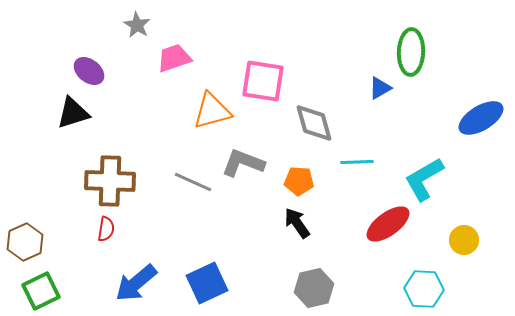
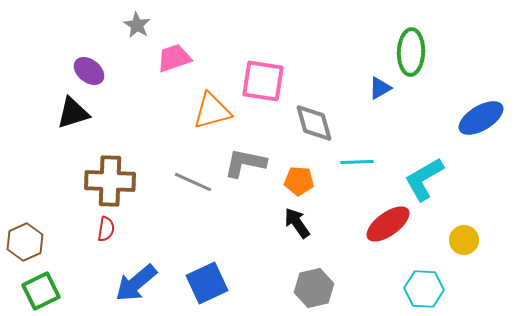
gray L-shape: moved 2 px right; rotated 9 degrees counterclockwise
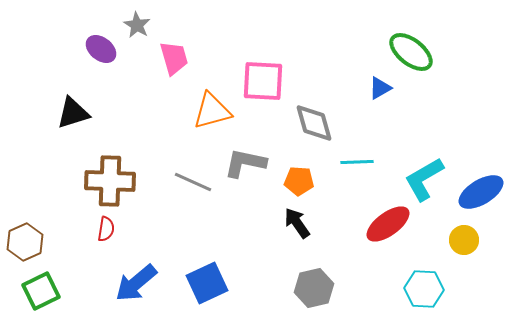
green ellipse: rotated 54 degrees counterclockwise
pink trapezoid: rotated 93 degrees clockwise
purple ellipse: moved 12 px right, 22 px up
pink square: rotated 6 degrees counterclockwise
blue ellipse: moved 74 px down
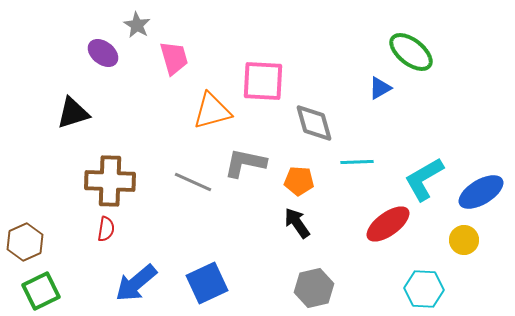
purple ellipse: moved 2 px right, 4 px down
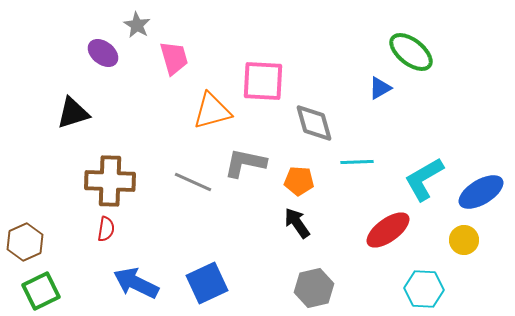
red ellipse: moved 6 px down
blue arrow: rotated 66 degrees clockwise
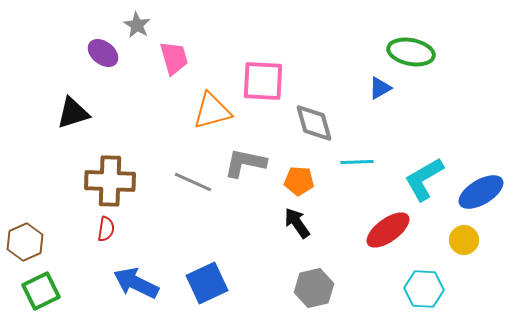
green ellipse: rotated 27 degrees counterclockwise
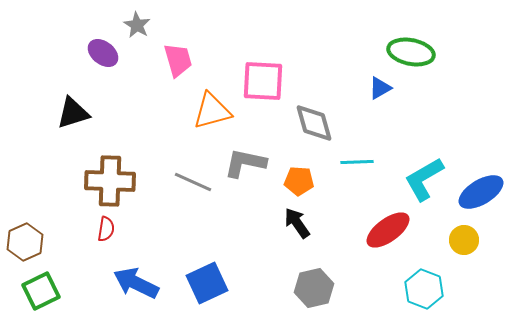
pink trapezoid: moved 4 px right, 2 px down
cyan hexagon: rotated 18 degrees clockwise
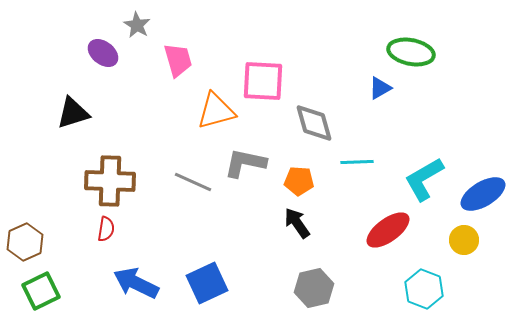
orange triangle: moved 4 px right
blue ellipse: moved 2 px right, 2 px down
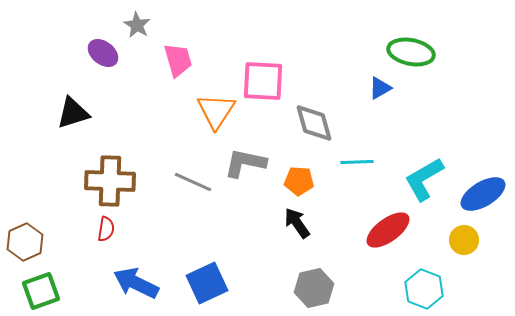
orange triangle: rotated 42 degrees counterclockwise
green square: rotated 6 degrees clockwise
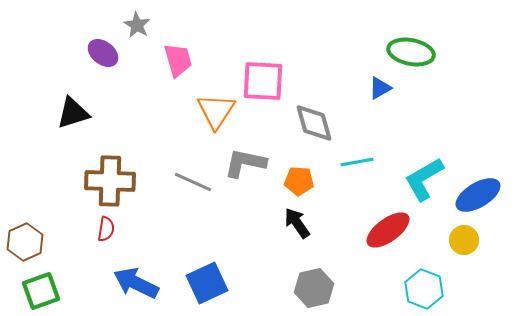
cyan line: rotated 8 degrees counterclockwise
blue ellipse: moved 5 px left, 1 px down
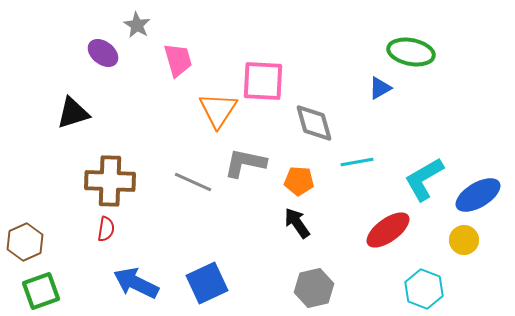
orange triangle: moved 2 px right, 1 px up
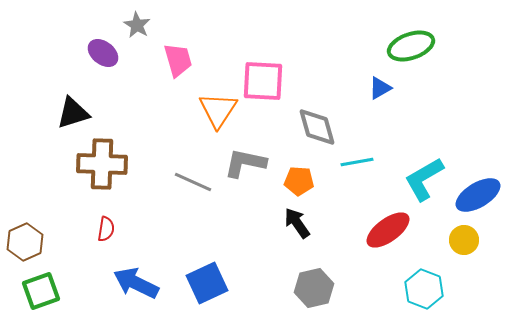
green ellipse: moved 6 px up; rotated 30 degrees counterclockwise
gray diamond: moved 3 px right, 4 px down
brown cross: moved 8 px left, 17 px up
